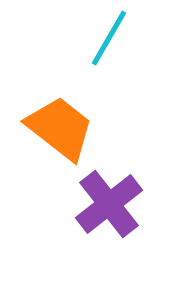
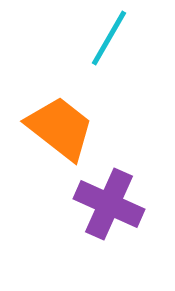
purple cross: rotated 28 degrees counterclockwise
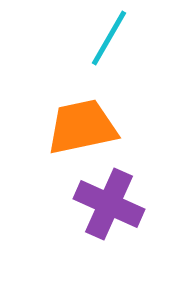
orange trapezoid: moved 22 px right, 1 px up; rotated 50 degrees counterclockwise
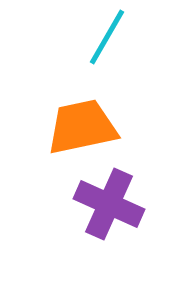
cyan line: moved 2 px left, 1 px up
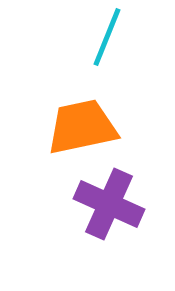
cyan line: rotated 8 degrees counterclockwise
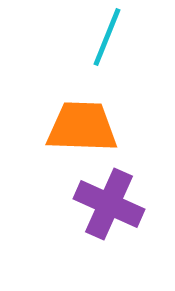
orange trapezoid: rotated 14 degrees clockwise
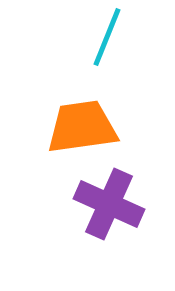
orange trapezoid: rotated 10 degrees counterclockwise
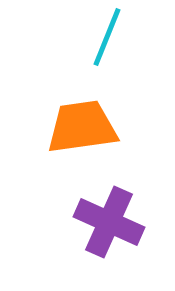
purple cross: moved 18 px down
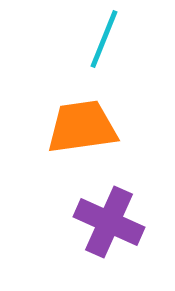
cyan line: moved 3 px left, 2 px down
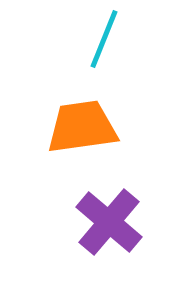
purple cross: rotated 16 degrees clockwise
